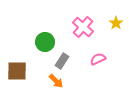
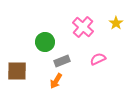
gray rectangle: rotated 35 degrees clockwise
orange arrow: rotated 77 degrees clockwise
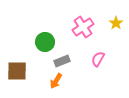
pink cross: rotated 15 degrees clockwise
pink semicircle: rotated 35 degrees counterclockwise
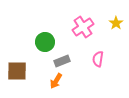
pink semicircle: rotated 21 degrees counterclockwise
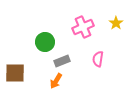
pink cross: rotated 10 degrees clockwise
brown square: moved 2 px left, 2 px down
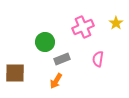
gray rectangle: moved 2 px up
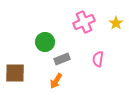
pink cross: moved 1 px right, 5 px up
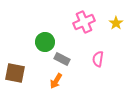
gray rectangle: rotated 49 degrees clockwise
brown square: rotated 10 degrees clockwise
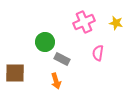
yellow star: rotated 24 degrees counterclockwise
pink semicircle: moved 6 px up
brown square: rotated 10 degrees counterclockwise
orange arrow: rotated 49 degrees counterclockwise
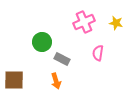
green circle: moved 3 px left
brown square: moved 1 px left, 7 px down
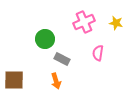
green circle: moved 3 px right, 3 px up
